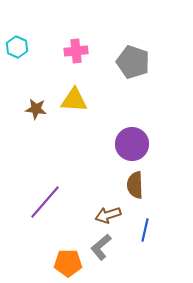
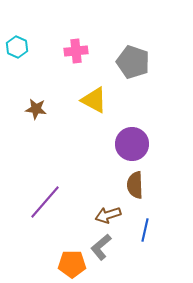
yellow triangle: moved 20 px right; rotated 24 degrees clockwise
orange pentagon: moved 4 px right, 1 px down
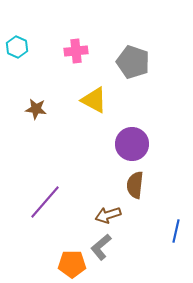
brown semicircle: rotated 8 degrees clockwise
blue line: moved 31 px right, 1 px down
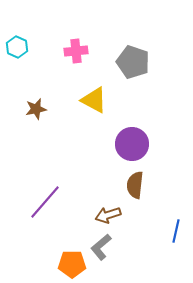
brown star: rotated 20 degrees counterclockwise
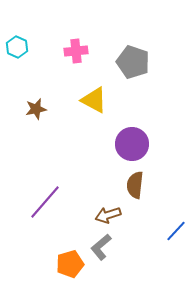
blue line: rotated 30 degrees clockwise
orange pentagon: moved 2 px left; rotated 16 degrees counterclockwise
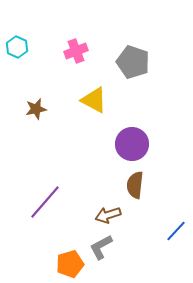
pink cross: rotated 15 degrees counterclockwise
gray L-shape: rotated 12 degrees clockwise
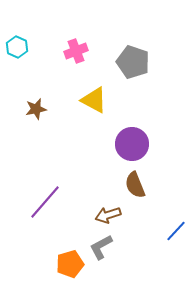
brown semicircle: rotated 28 degrees counterclockwise
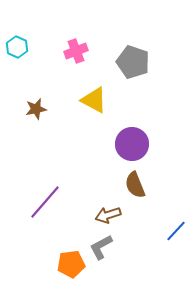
orange pentagon: moved 1 px right; rotated 8 degrees clockwise
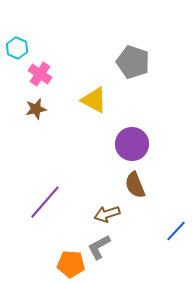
cyan hexagon: moved 1 px down
pink cross: moved 36 px left, 23 px down; rotated 35 degrees counterclockwise
brown arrow: moved 1 px left, 1 px up
gray L-shape: moved 2 px left
orange pentagon: rotated 12 degrees clockwise
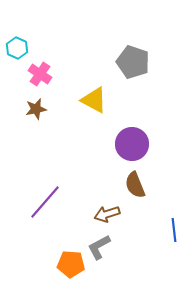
blue line: moved 2 px left, 1 px up; rotated 50 degrees counterclockwise
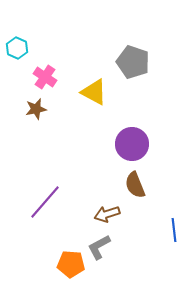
pink cross: moved 5 px right, 3 px down
yellow triangle: moved 8 px up
